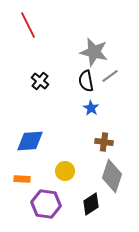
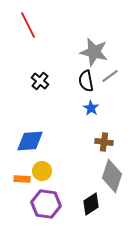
yellow circle: moved 23 px left
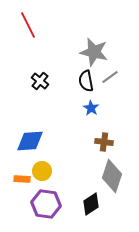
gray line: moved 1 px down
